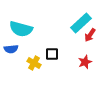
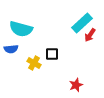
cyan rectangle: moved 1 px right
red star: moved 9 px left, 23 px down
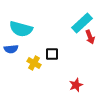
red arrow: moved 2 px down; rotated 56 degrees counterclockwise
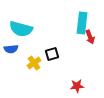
cyan rectangle: rotated 40 degrees counterclockwise
black square: rotated 16 degrees counterclockwise
yellow cross: rotated 24 degrees clockwise
red star: moved 1 px right, 1 px down; rotated 16 degrees clockwise
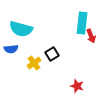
red arrow: moved 1 px right, 1 px up
black square: rotated 16 degrees counterclockwise
red star: rotated 24 degrees clockwise
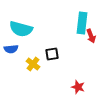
black square: rotated 24 degrees clockwise
yellow cross: moved 1 px left, 1 px down; rotated 16 degrees counterclockwise
red star: moved 1 px right, 1 px down
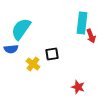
cyan semicircle: rotated 110 degrees clockwise
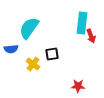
cyan semicircle: moved 8 px right, 1 px up
red star: moved 1 px up; rotated 16 degrees counterclockwise
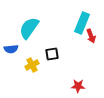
cyan rectangle: rotated 15 degrees clockwise
yellow cross: moved 1 px left, 1 px down; rotated 24 degrees clockwise
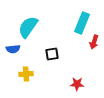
cyan semicircle: moved 1 px left, 1 px up
red arrow: moved 3 px right, 6 px down; rotated 40 degrees clockwise
blue semicircle: moved 2 px right
yellow cross: moved 6 px left, 9 px down; rotated 24 degrees clockwise
red star: moved 1 px left, 2 px up
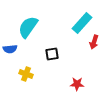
cyan rectangle: rotated 20 degrees clockwise
blue semicircle: moved 3 px left
yellow cross: rotated 24 degrees clockwise
